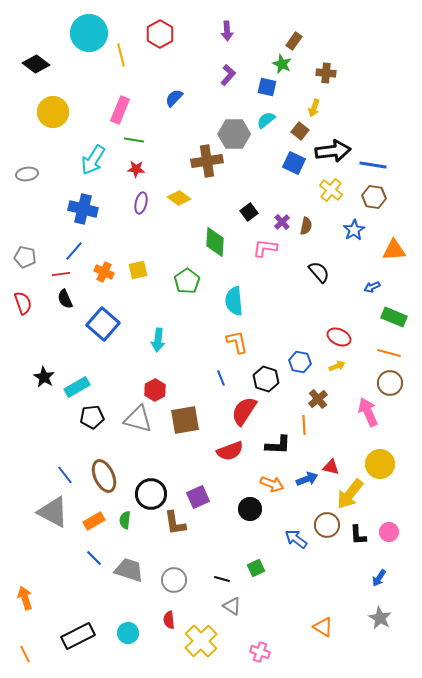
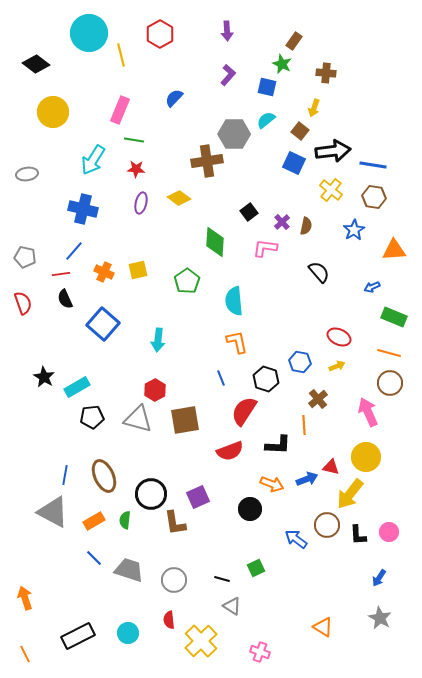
yellow circle at (380, 464): moved 14 px left, 7 px up
blue line at (65, 475): rotated 48 degrees clockwise
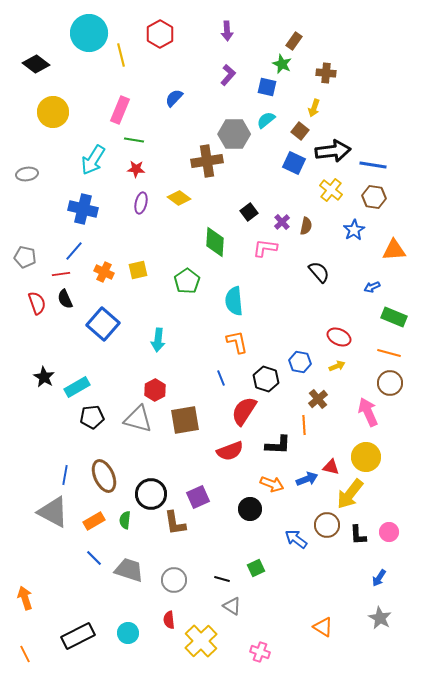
red semicircle at (23, 303): moved 14 px right
